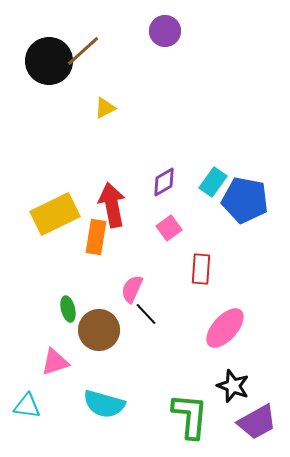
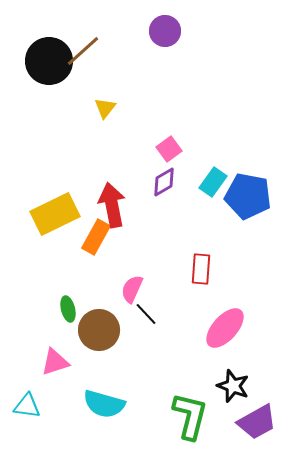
yellow triangle: rotated 25 degrees counterclockwise
blue pentagon: moved 3 px right, 4 px up
pink square: moved 79 px up
orange rectangle: rotated 20 degrees clockwise
green L-shape: rotated 9 degrees clockwise
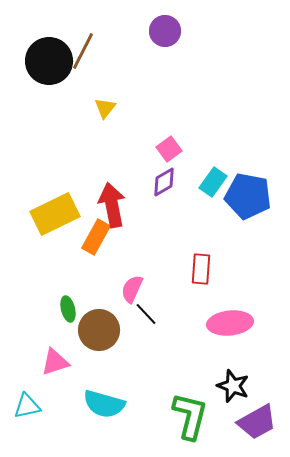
brown line: rotated 21 degrees counterclockwise
pink ellipse: moved 5 px right, 5 px up; rotated 42 degrees clockwise
cyan triangle: rotated 20 degrees counterclockwise
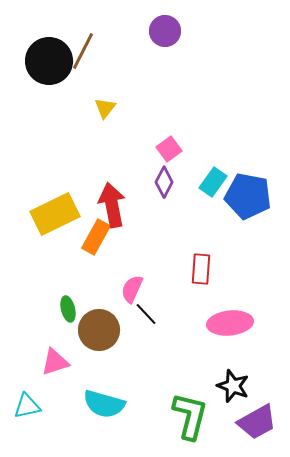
purple diamond: rotated 32 degrees counterclockwise
